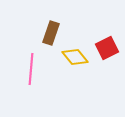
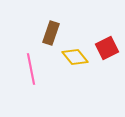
pink line: rotated 16 degrees counterclockwise
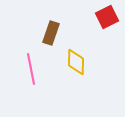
red square: moved 31 px up
yellow diamond: moved 1 px right, 5 px down; rotated 40 degrees clockwise
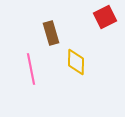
red square: moved 2 px left
brown rectangle: rotated 35 degrees counterclockwise
